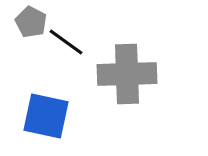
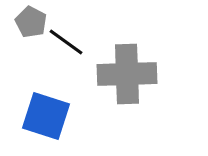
blue square: rotated 6 degrees clockwise
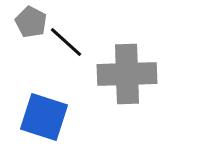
black line: rotated 6 degrees clockwise
blue square: moved 2 px left, 1 px down
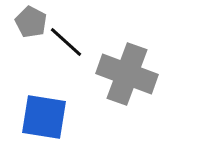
gray cross: rotated 22 degrees clockwise
blue square: rotated 9 degrees counterclockwise
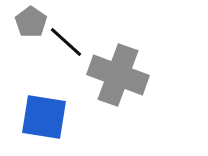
gray pentagon: rotated 8 degrees clockwise
gray cross: moved 9 px left, 1 px down
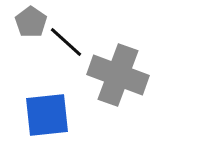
blue square: moved 3 px right, 2 px up; rotated 15 degrees counterclockwise
